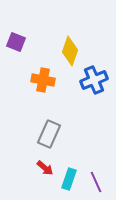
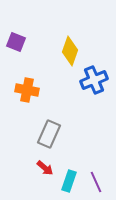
orange cross: moved 16 px left, 10 px down
cyan rectangle: moved 2 px down
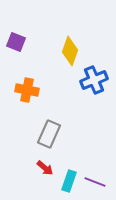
purple line: moved 1 px left; rotated 45 degrees counterclockwise
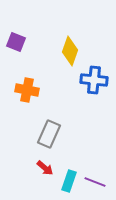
blue cross: rotated 28 degrees clockwise
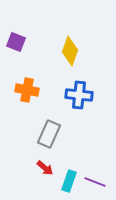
blue cross: moved 15 px left, 15 px down
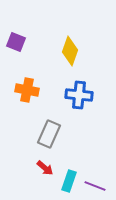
purple line: moved 4 px down
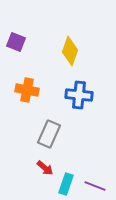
cyan rectangle: moved 3 px left, 3 px down
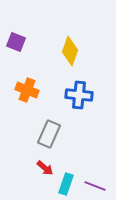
orange cross: rotated 10 degrees clockwise
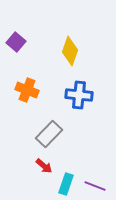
purple square: rotated 18 degrees clockwise
gray rectangle: rotated 20 degrees clockwise
red arrow: moved 1 px left, 2 px up
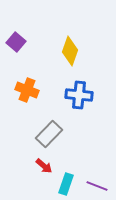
purple line: moved 2 px right
